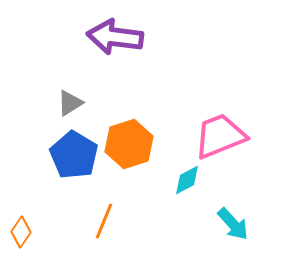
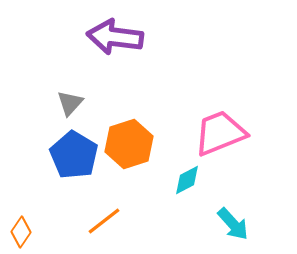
gray triangle: rotated 16 degrees counterclockwise
pink trapezoid: moved 3 px up
orange line: rotated 30 degrees clockwise
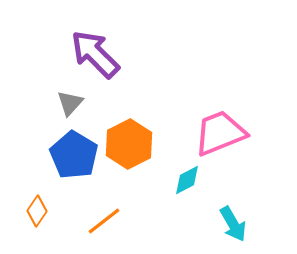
purple arrow: moved 20 px left, 17 px down; rotated 38 degrees clockwise
orange hexagon: rotated 9 degrees counterclockwise
cyan arrow: rotated 12 degrees clockwise
orange diamond: moved 16 px right, 21 px up
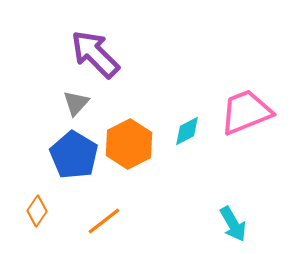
gray triangle: moved 6 px right
pink trapezoid: moved 26 px right, 21 px up
cyan diamond: moved 49 px up
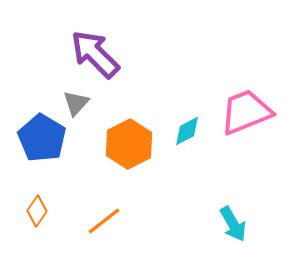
blue pentagon: moved 32 px left, 17 px up
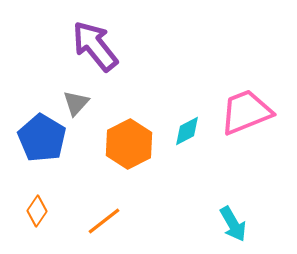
purple arrow: moved 8 px up; rotated 6 degrees clockwise
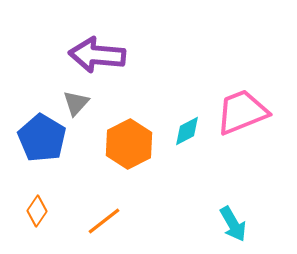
purple arrow: moved 2 px right, 9 px down; rotated 46 degrees counterclockwise
pink trapezoid: moved 4 px left
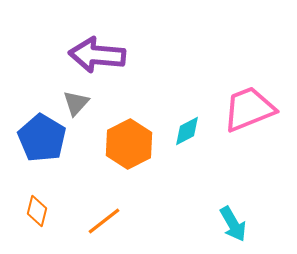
pink trapezoid: moved 7 px right, 3 px up
orange diamond: rotated 20 degrees counterclockwise
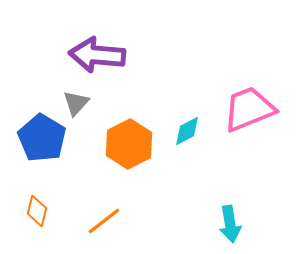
cyan arrow: moved 3 px left; rotated 21 degrees clockwise
